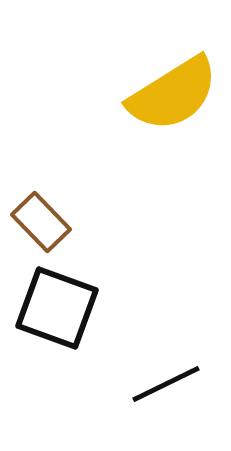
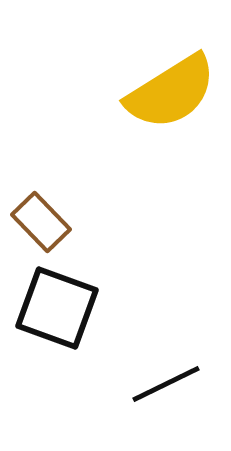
yellow semicircle: moved 2 px left, 2 px up
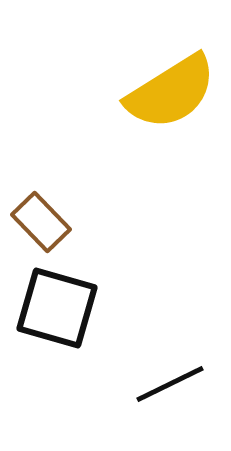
black square: rotated 4 degrees counterclockwise
black line: moved 4 px right
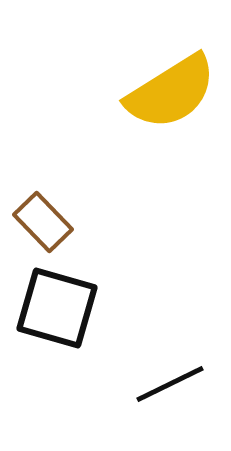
brown rectangle: moved 2 px right
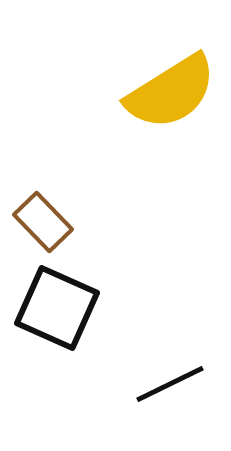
black square: rotated 8 degrees clockwise
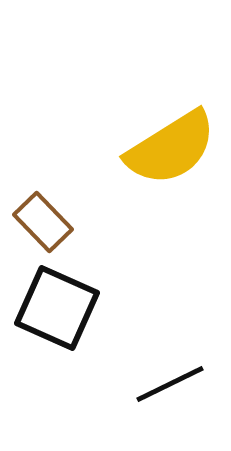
yellow semicircle: moved 56 px down
